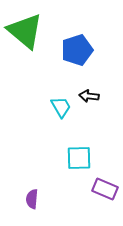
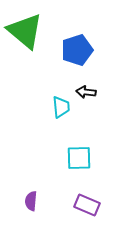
black arrow: moved 3 px left, 4 px up
cyan trapezoid: rotated 25 degrees clockwise
purple rectangle: moved 18 px left, 16 px down
purple semicircle: moved 1 px left, 2 px down
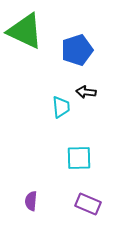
green triangle: rotated 15 degrees counterclockwise
purple rectangle: moved 1 px right, 1 px up
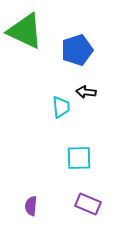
purple semicircle: moved 5 px down
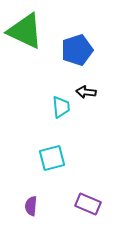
cyan square: moved 27 px left; rotated 12 degrees counterclockwise
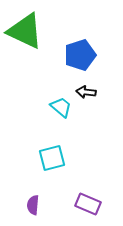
blue pentagon: moved 3 px right, 5 px down
cyan trapezoid: rotated 45 degrees counterclockwise
purple semicircle: moved 2 px right, 1 px up
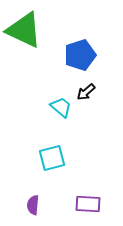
green triangle: moved 1 px left, 1 px up
black arrow: rotated 48 degrees counterclockwise
purple rectangle: rotated 20 degrees counterclockwise
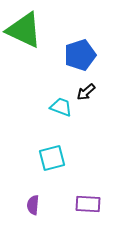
cyan trapezoid: rotated 20 degrees counterclockwise
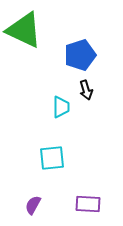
black arrow: moved 2 px up; rotated 66 degrees counterclockwise
cyan trapezoid: rotated 70 degrees clockwise
cyan square: rotated 8 degrees clockwise
purple semicircle: rotated 24 degrees clockwise
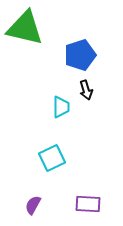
green triangle: moved 1 px right, 2 px up; rotated 12 degrees counterclockwise
cyan square: rotated 20 degrees counterclockwise
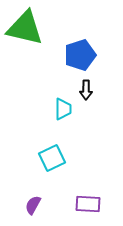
black arrow: rotated 18 degrees clockwise
cyan trapezoid: moved 2 px right, 2 px down
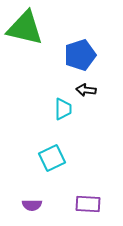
black arrow: rotated 96 degrees clockwise
purple semicircle: moved 1 px left; rotated 120 degrees counterclockwise
